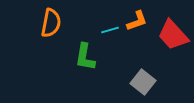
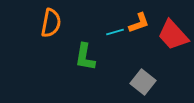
orange L-shape: moved 2 px right, 2 px down
cyan line: moved 5 px right, 2 px down
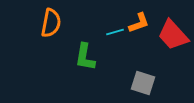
gray square: moved 1 px down; rotated 20 degrees counterclockwise
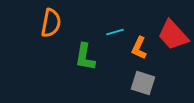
orange L-shape: moved 25 px down; rotated 135 degrees clockwise
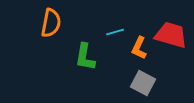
red trapezoid: moved 2 px left; rotated 148 degrees clockwise
gray square: rotated 10 degrees clockwise
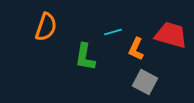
orange semicircle: moved 5 px left, 4 px down; rotated 8 degrees clockwise
cyan line: moved 2 px left
orange L-shape: moved 3 px left, 1 px down
gray square: moved 2 px right, 1 px up
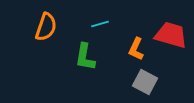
cyan line: moved 13 px left, 8 px up
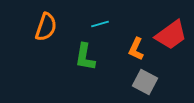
red trapezoid: rotated 128 degrees clockwise
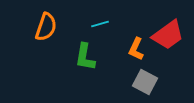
red trapezoid: moved 3 px left
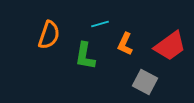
orange semicircle: moved 3 px right, 8 px down
red trapezoid: moved 2 px right, 11 px down
orange L-shape: moved 11 px left, 5 px up
green L-shape: moved 1 px up
